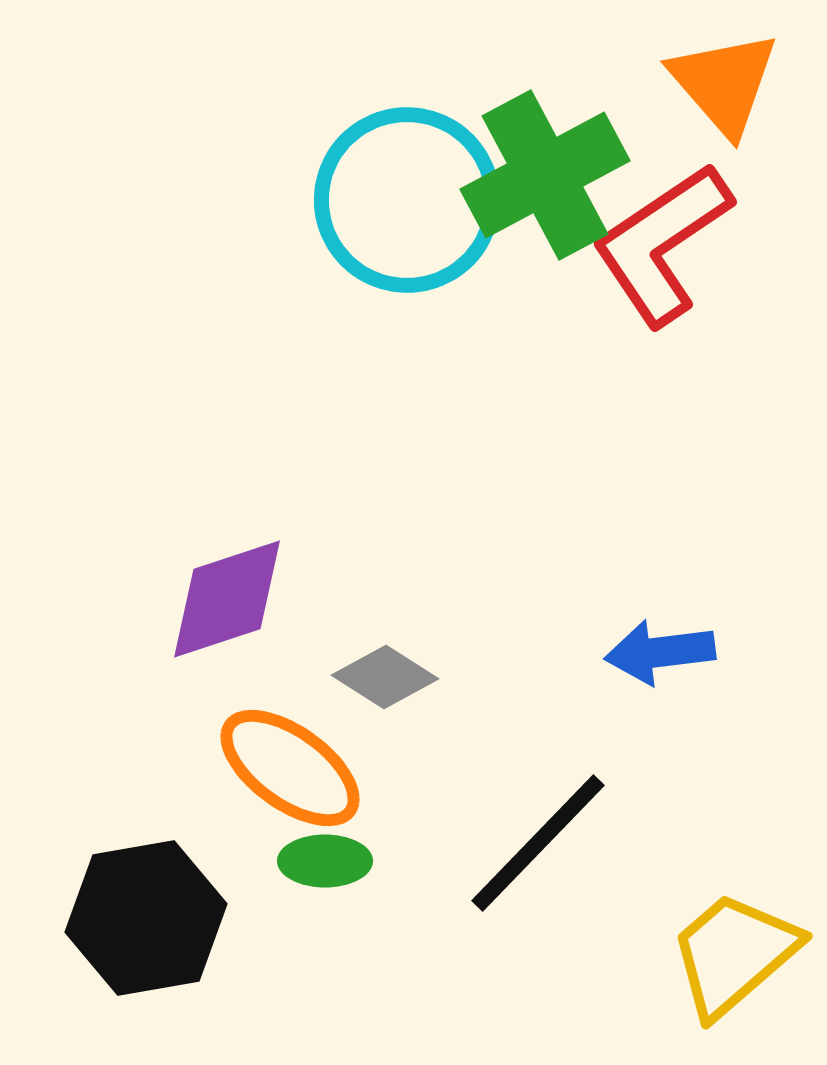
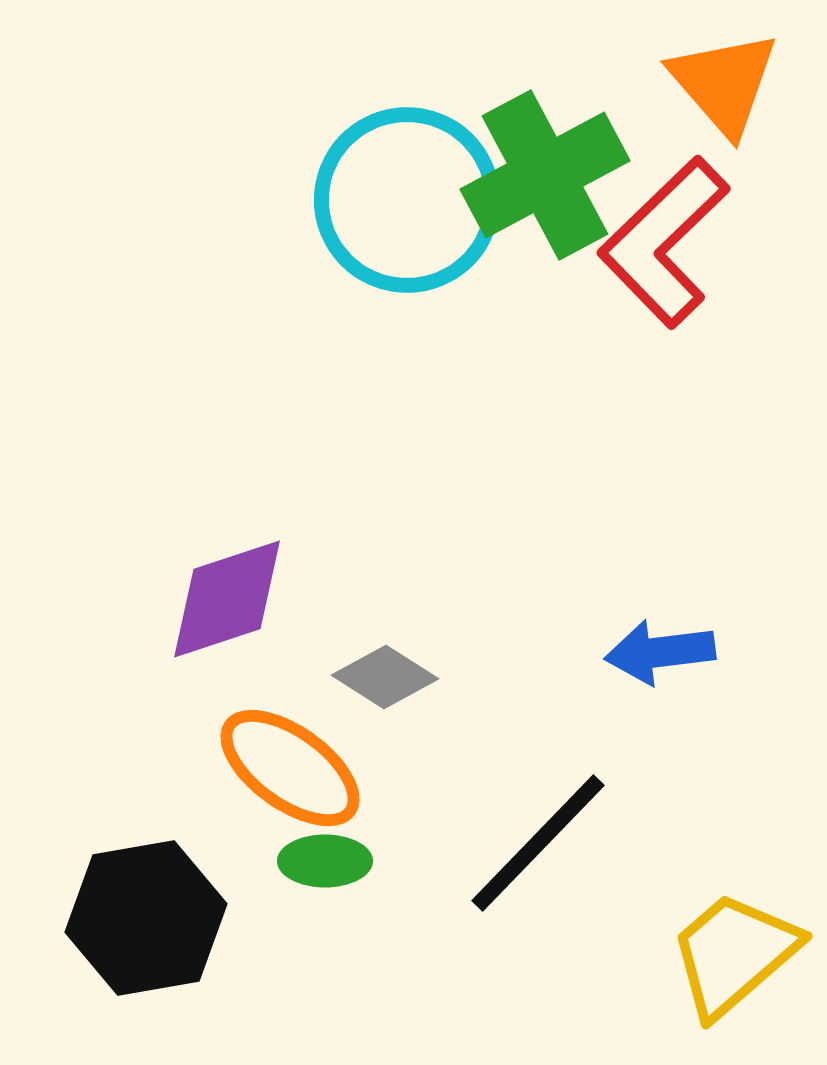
red L-shape: moved 2 px right, 2 px up; rotated 10 degrees counterclockwise
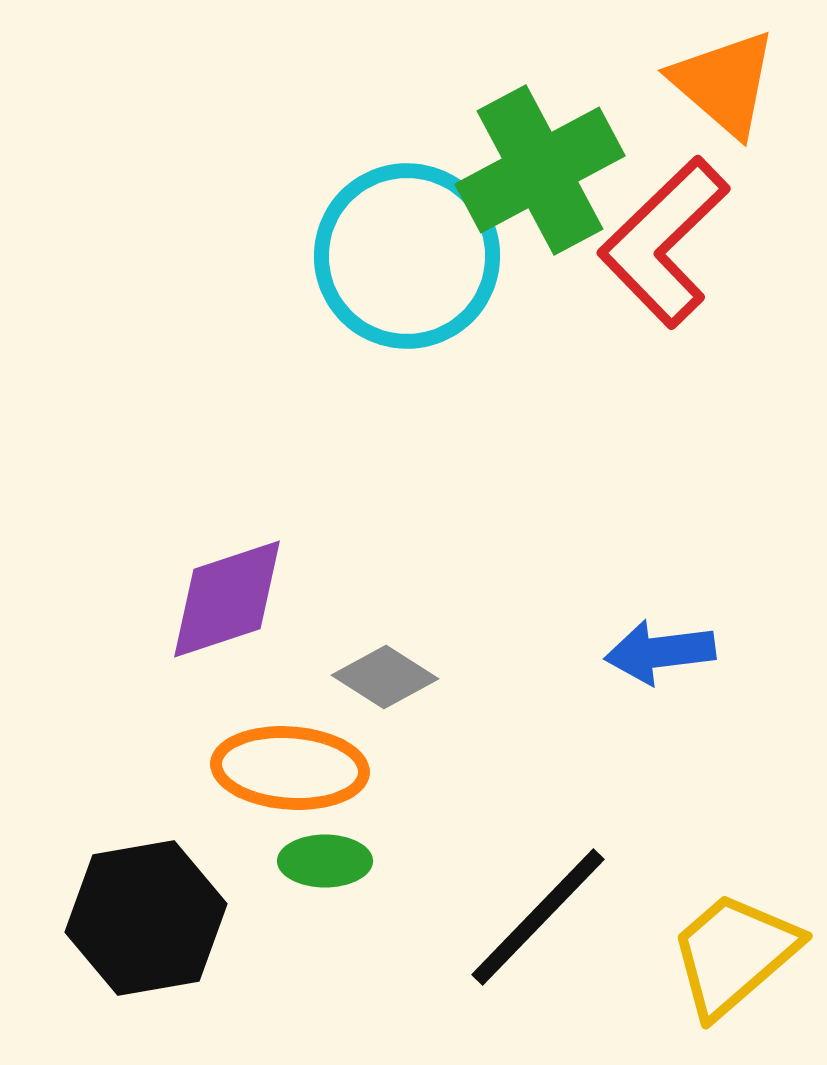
orange triangle: rotated 8 degrees counterclockwise
green cross: moved 5 px left, 5 px up
cyan circle: moved 56 px down
orange ellipse: rotated 32 degrees counterclockwise
black line: moved 74 px down
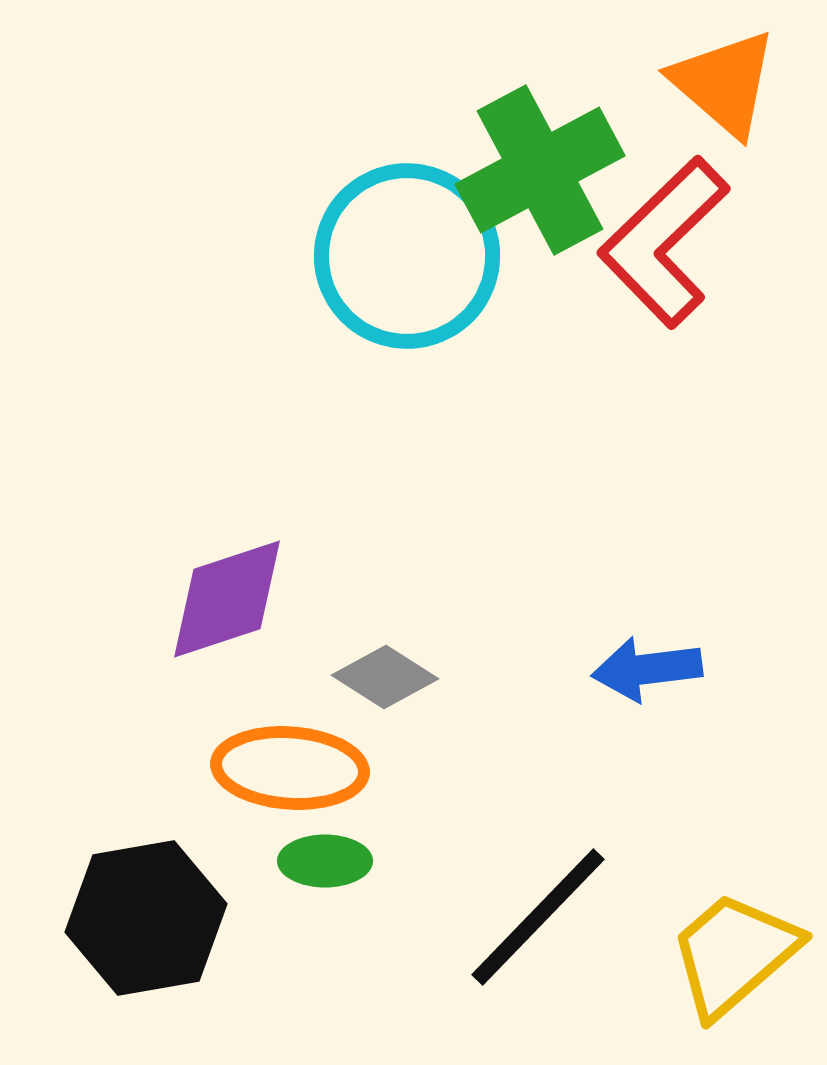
blue arrow: moved 13 px left, 17 px down
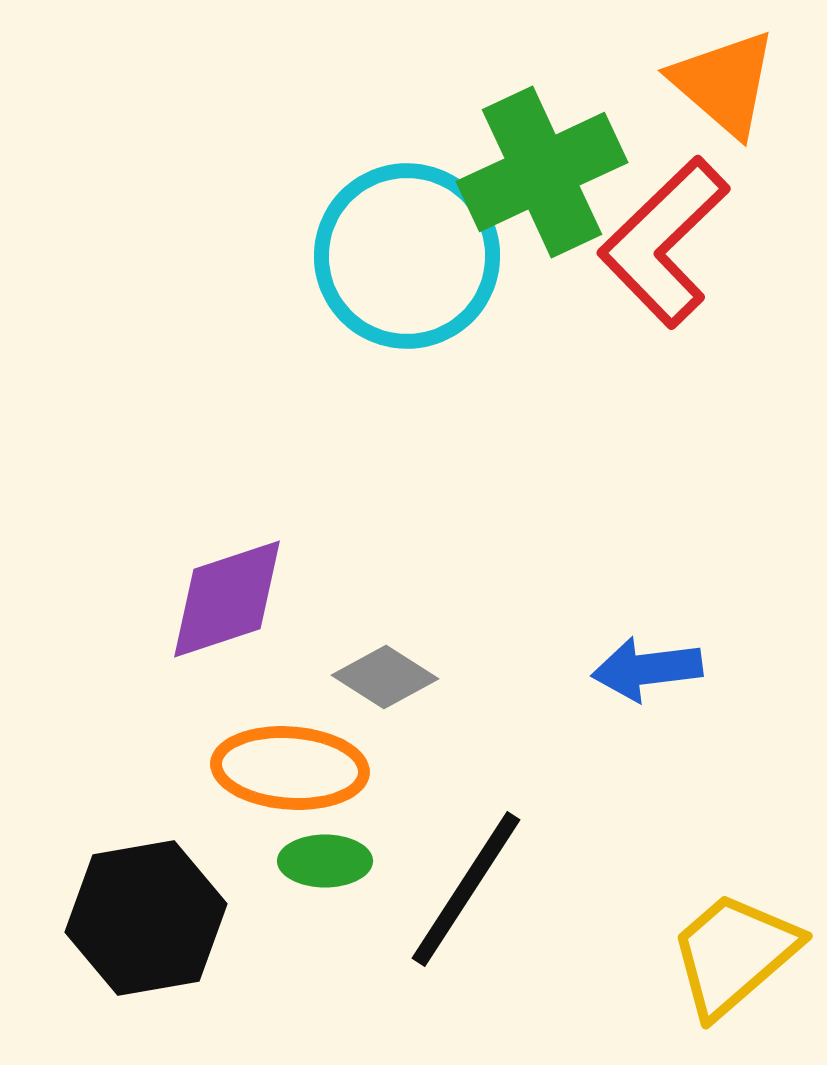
green cross: moved 2 px right, 2 px down; rotated 3 degrees clockwise
black line: moved 72 px left, 28 px up; rotated 11 degrees counterclockwise
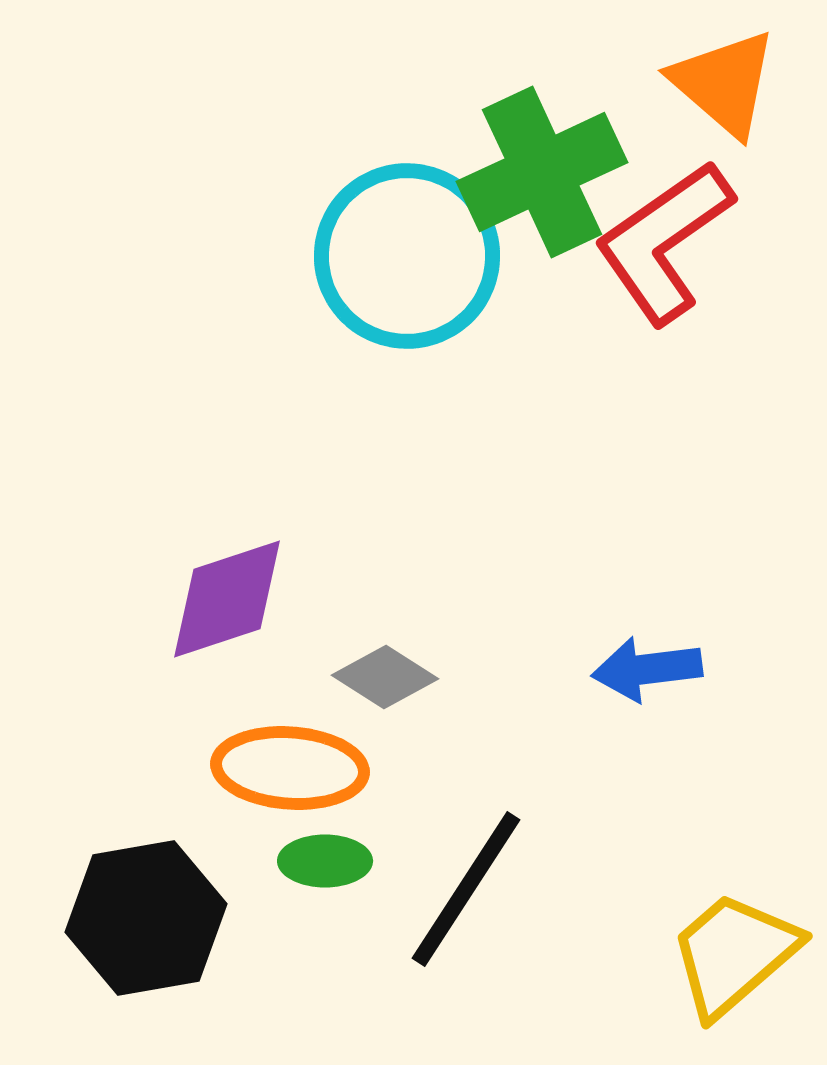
red L-shape: rotated 9 degrees clockwise
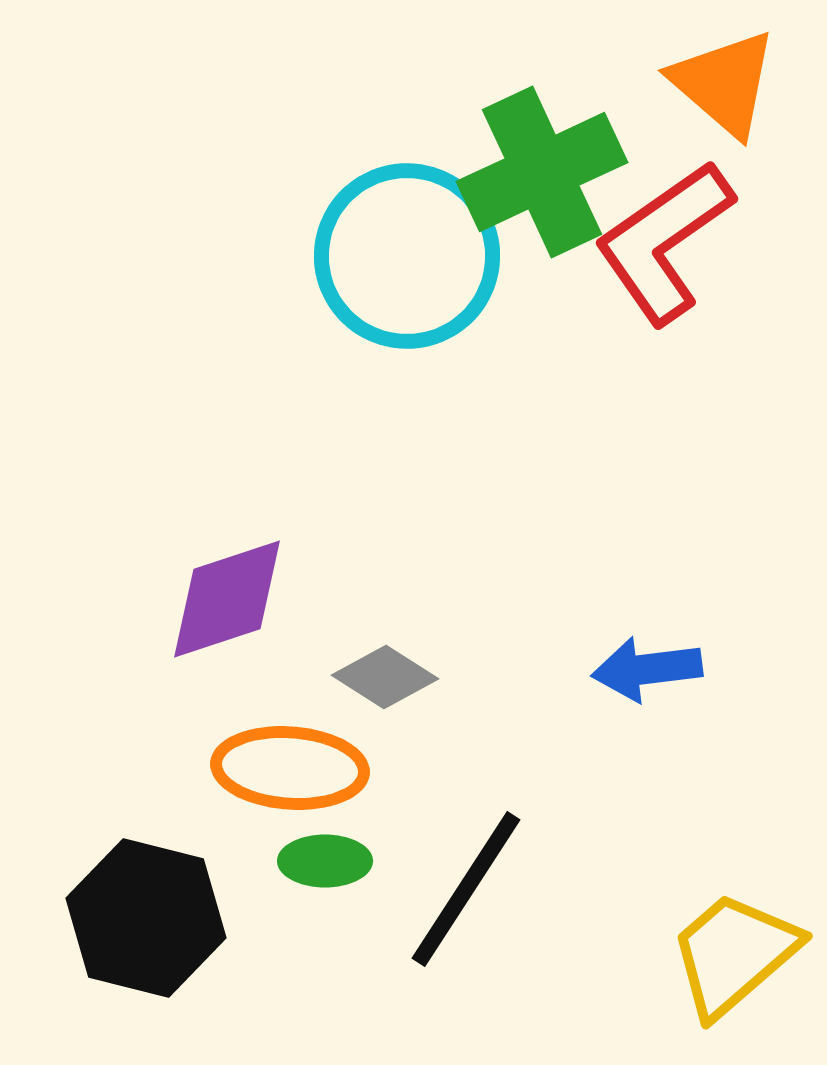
black hexagon: rotated 24 degrees clockwise
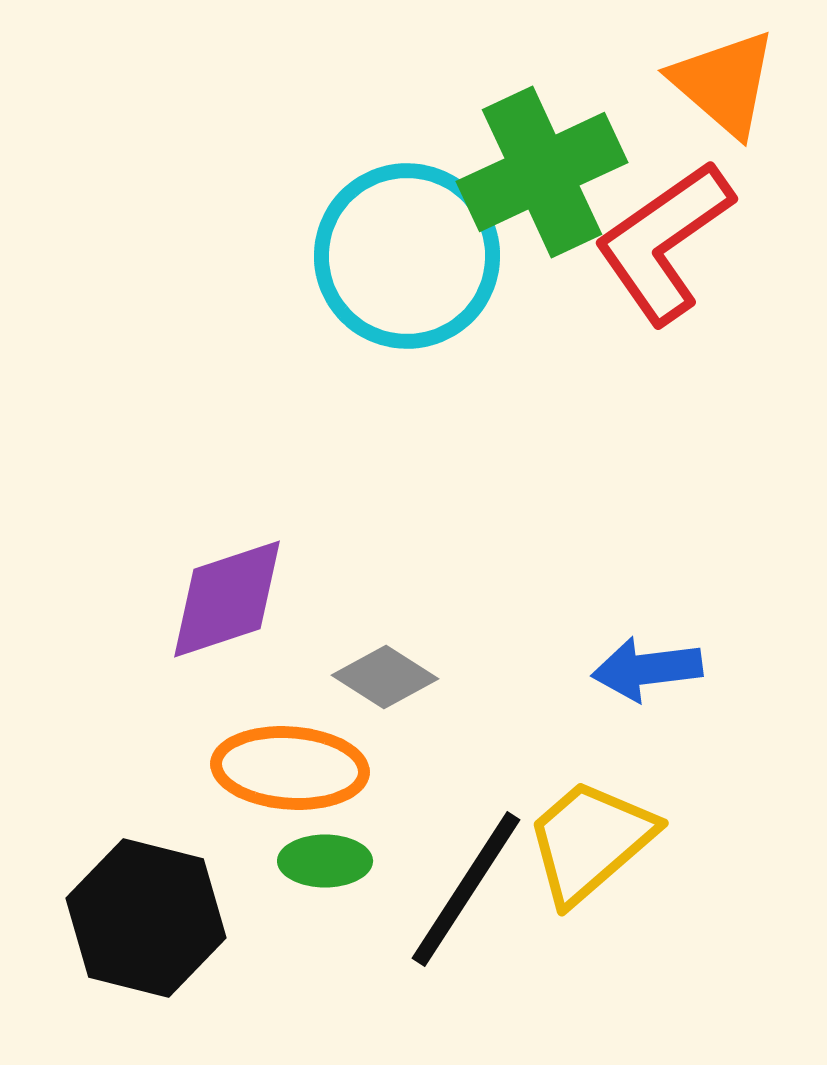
yellow trapezoid: moved 144 px left, 113 px up
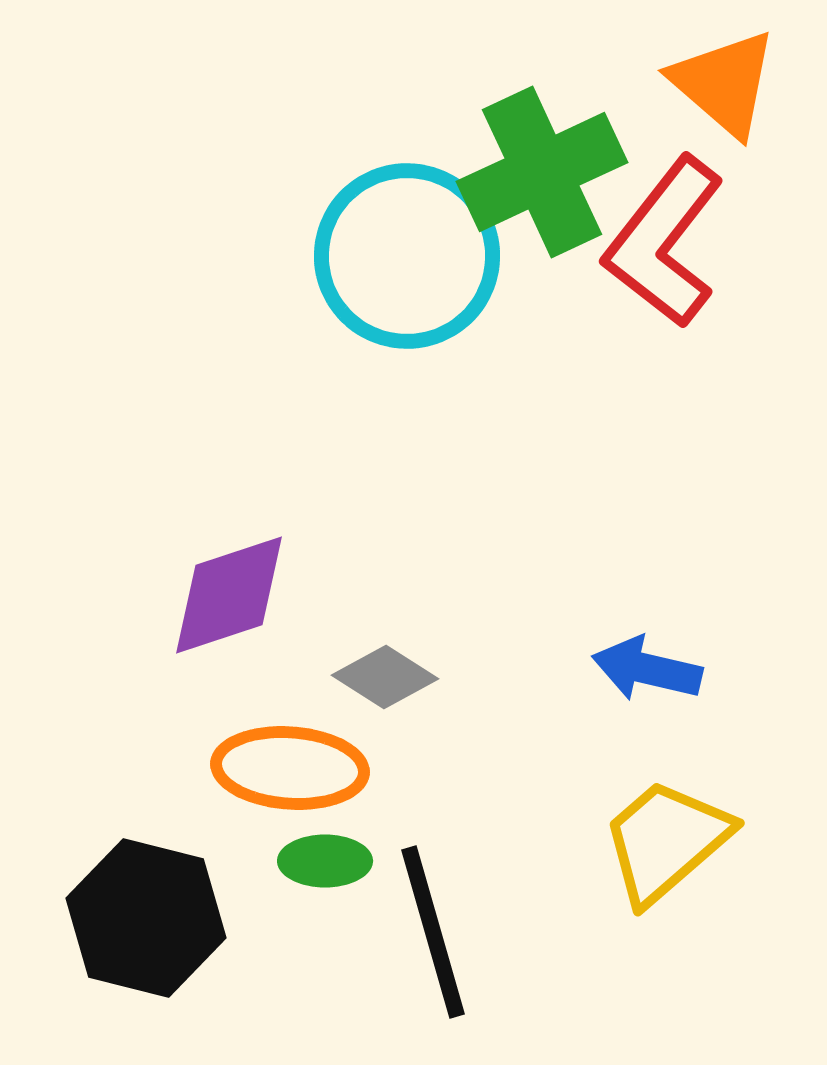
red L-shape: rotated 17 degrees counterclockwise
purple diamond: moved 2 px right, 4 px up
blue arrow: rotated 20 degrees clockwise
yellow trapezoid: moved 76 px right
black line: moved 33 px left, 43 px down; rotated 49 degrees counterclockwise
